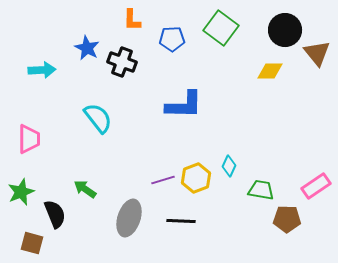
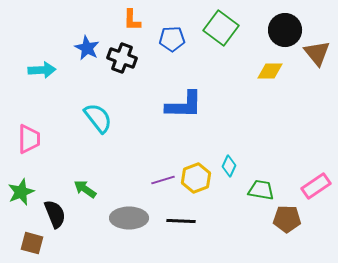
black cross: moved 4 px up
gray ellipse: rotated 72 degrees clockwise
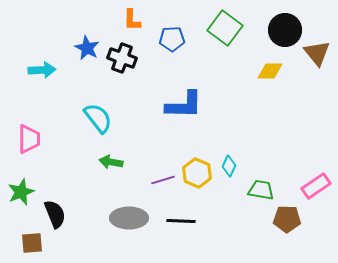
green square: moved 4 px right
yellow hexagon: moved 1 px right, 5 px up; rotated 16 degrees counterclockwise
green arrow: moved 26 px right, 27 px up; rotated 25 degrees counterclockwise
brown square: rotated 20 degrees counterclockwise
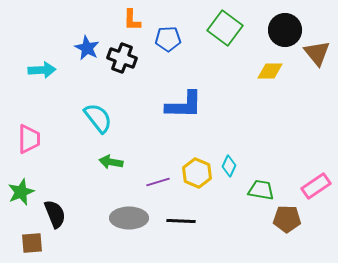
blue pentagon: moved 4 px left
purple line: moved 5 px left, 2 px down
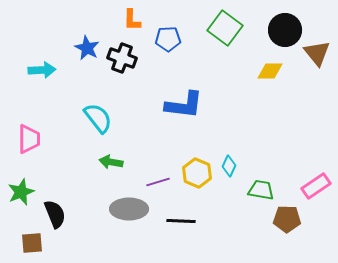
blue L-shape: rotated 6 degrees clockwise
gray ellipse: moved 9 px up
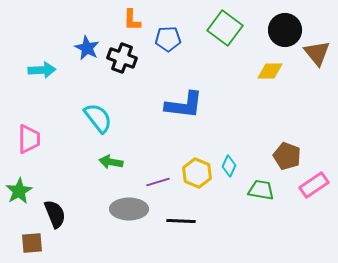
pink rectangle: moved 2 px left, 1 px up
green star: moved 2 px left, 1 px up; rotated 8 degrees counterclockwise
brown pentagon: moved 63 px up; rotated 20 degrees clockwise
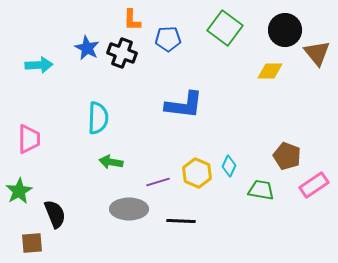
black cross: moved 5 px up
cyan arrow: moved 3 px left, 5 px up
cyan semicircle: rotated 40 degrees clockwise
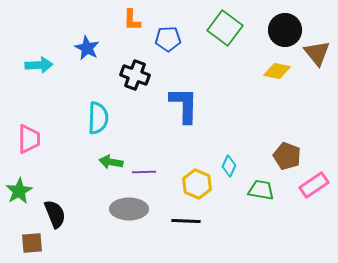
black cross: moved 13 px right, 22 px down
yellow diamond: moved 7 px right; rotated 12 degrees clockwise
blue L-shape: rotated 96 degrees counterclockwise
yellow hexagon: moved 11 px down
purple line: moved 14 px left, 10 px up; rotated 15 degrees clockwise
black line: moved 5 px right
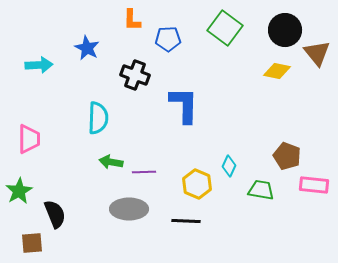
pink rectangle: rotated 40 degrees clockwise
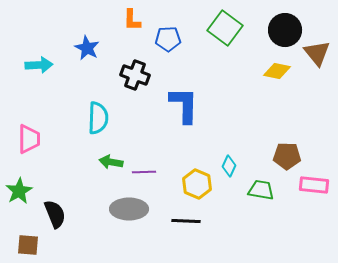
brown pentagon: rotated 20 degrees counterclockwise
brown square: moved 4 px left, 2 px down; rotated 10 degrees clockwise
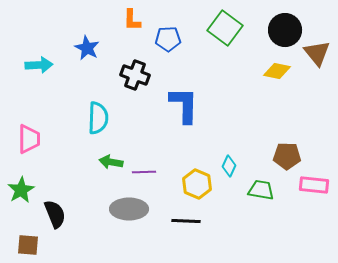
green star: moved 2 px right, 1 px up
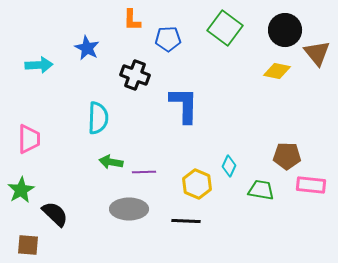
pink rectangle: moved 3 px left
black semicircle: rotated 24 degrees counterclockwise
